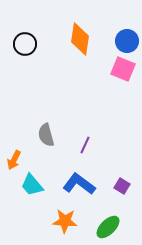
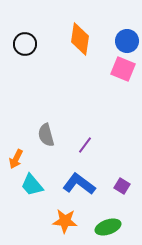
purple line: rotated 12 degrees clockwise
orange arrow: moved 2 px right, 1 px up
green ellipse: rotated 25 degrees clockwise
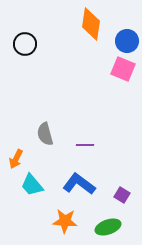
orange diamond: moved 11 px right, 15 px up
gray semicircle: moved 1 px left, 1 px up
purple line: rotated 54 degrees clockwise
purple square: moved 9 px down
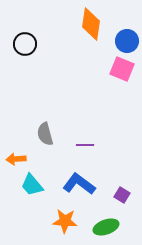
pink square: moved 1 px left
orange arrow: rotated 60 degrees clockwise
green ellipse: moved 2 px left
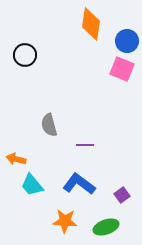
black circle: moved 11 px down
gray semicircle: moved 4 px right, 9 px up
orange arrow: rotated 18 degrees clockwise
purple square: rotated 21 degrees clockwise
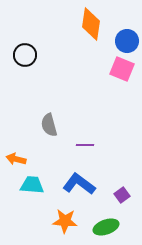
cyan trapezoid: rotated 135 degrees clockwise
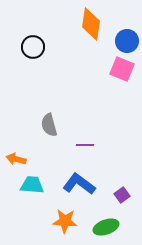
black circle: moved 8 px right, 8 px up
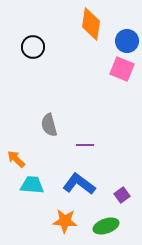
orange arrow: rotated 30 degrees clockwise
green ellipse: moved 1 px up
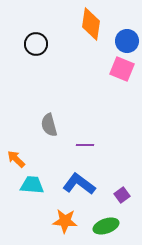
black circle: moved 3 px right, 3 px up
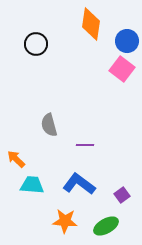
pink square: rotated 15 degrees clockwise
green ellipse: rotated 10 degrees counterclockwise
